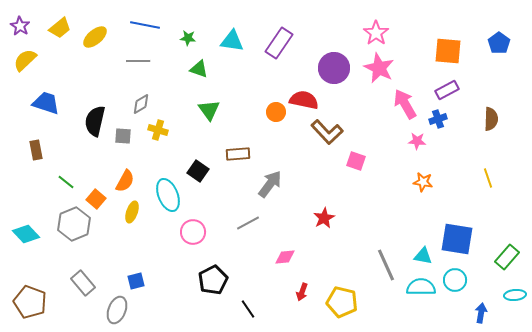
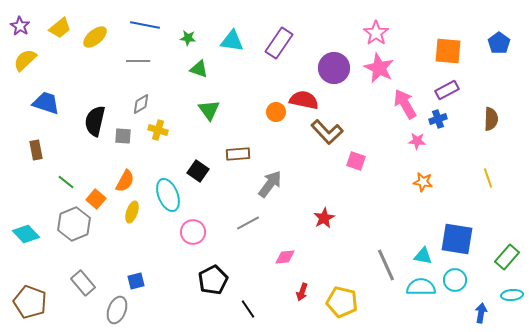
cyan ellipse at (515, 295): moved 3 px left
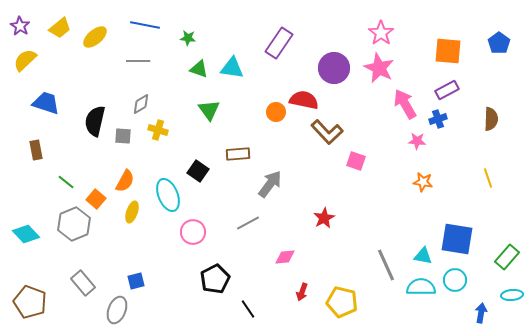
pink star at (376, 33): moved 5 px right
cyan triangle at (232, 41): moved 27 px down
black pentagon at (213, 280): moved 2 px right, 1 px up
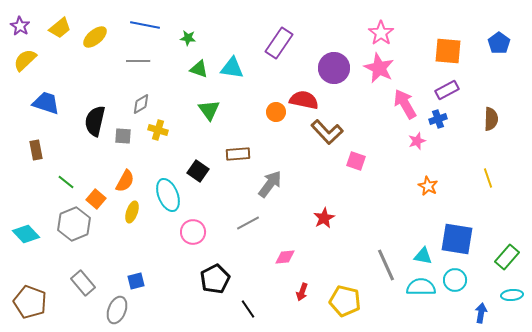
pink star at (417, 141): rotated 24 degrees counterclockwise
orange star at (423, 182): moved 5 px right, 4 px down; rotated 18 degrees clockwise
yellow pentagon at (342, 302): moved 3 px right, 1 px up
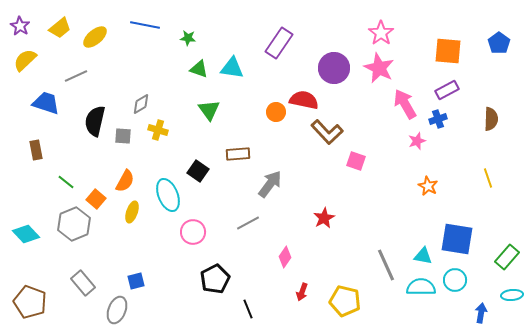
gray line at (138, 61): moved 62 px left, 15 px down; rotated 25 degrees counterclockwise
pink diamond at (285, 257): rotated 50 degrees counterclockwise
black line at (248, 309): rotated 12 degrees clockwise
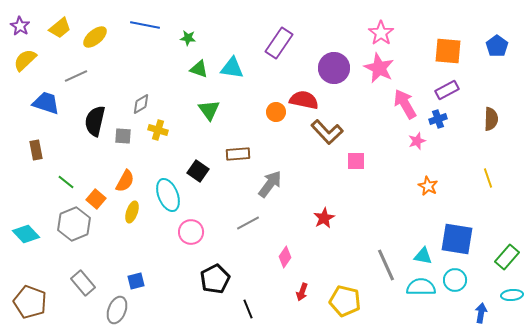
blue pentagon at (499, 43): moved 2 px left, 3 px down
pink square at (356, 161): rotated 18 degrees counterclockwise
pink circle at (193, 232): moved 2 px left
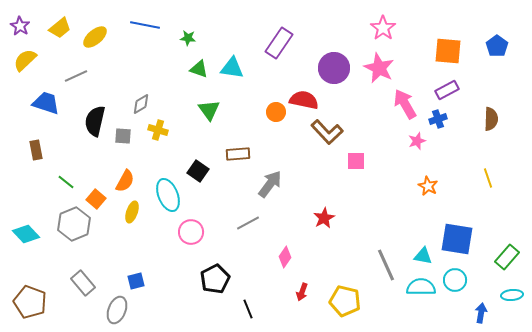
pink star at (381, 33): moved 2 px right, 5 px up
